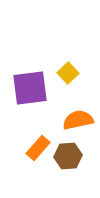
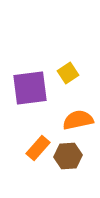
yellow square: rotated 10 degrees clockwise
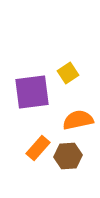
purple square: moved 2 px right, 4 px down
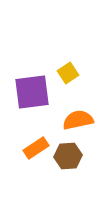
orange rectangle: moved 2 px left; rotated 15 degrees clockwise
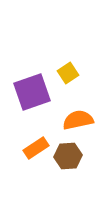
purple square: rotated 12 degrees counterclockwise
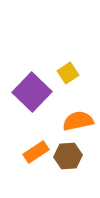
purple square: rotated 27 degrees counterclockwise
orange semicircle: moved 1 px down
orange rectangle: moved 4 px down
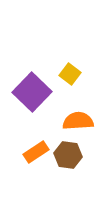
yellow square: moved 2 px right, 1 px down; rotated 20 degrees counterclockwise
orange semicircle: rotated 8 degrees clockwise
brown hexagon: moved 1 px up; rotated 12 degrees clockwise
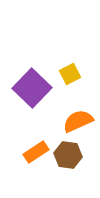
yellow square: rotated 25 degrees clockwise
purple square: moved 4 px up
orange semicircle: rotated 20 degrees counterclockwise
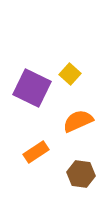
yellow square: rotated 20 degrees counterclockwise
purple square: rotated 18 degrees counterclockwise
brown hexagon: moved 13 px right, 19 px down
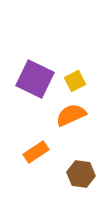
yellow square: moved 5 px right, 7 px down; rotated 20 degrees clockwise
purple square: moved 3 px right, 9 px up
orange semicircle: moved 7 px left, 6 px up
